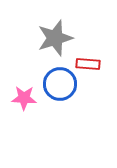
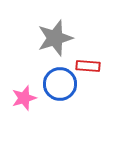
red rectangle: moved 2 px down
pink star: rotated 20 degrees counterclockwise
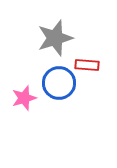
red rectangle: moved 1 px left, 1 px up
blue circle: moved 1 px left, 1 px up
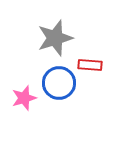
red rectangle: moved 3 px right
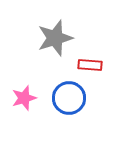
blue circle: moved 10 px right, 15 px down
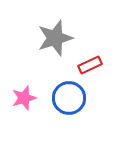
red rectangle: rotated 30 degrees counterclockwise
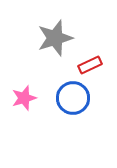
blue circle: moved 4 px right
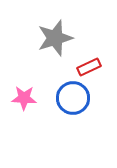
red rectangle: moved 1 px left, 2 px down
pink star: rotated 20 degrees clockwise
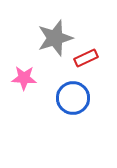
red rectangle: moved 3 px left, 9 px up
pink star: moved 20 px up
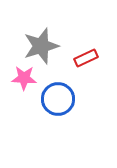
gray star: moved 14 px left, 8 px down
blue circle: moved 15 px left, 1 px down
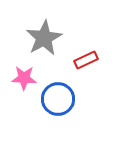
gray star: moved 3 px right, 8 px up; rotated 12 degrees counterclockwise
red rectangle: moved 2 px down
